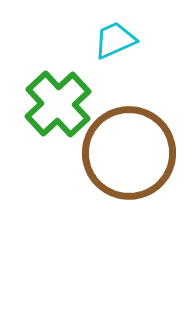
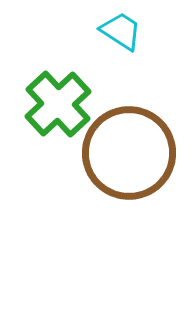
cyan trapezoid: moved 6 px right, 9 px up; rotated 57 degrees clockwise
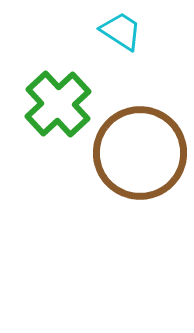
brown circle: moved 11 px right
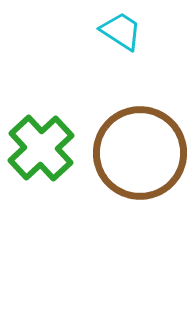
green cross: moved 17 px left, 44 px down
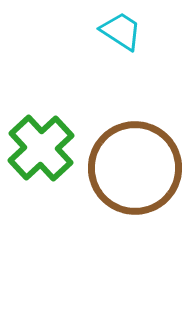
brown circle: moved 5 px left, 15 px down
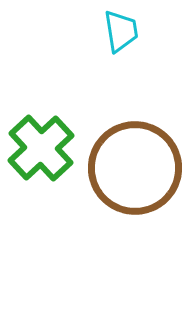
cyan trapezoid: rotated 48 degrees clockwise
